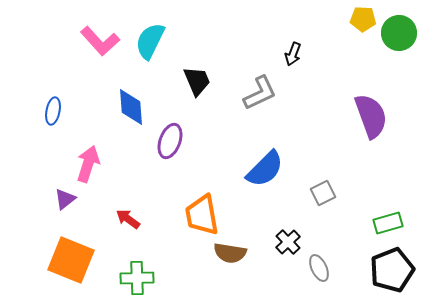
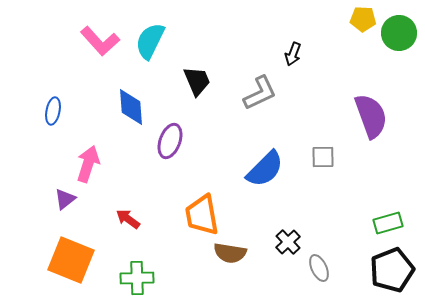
gray square: moved 36 px up; rotated 25 degrees clockwise
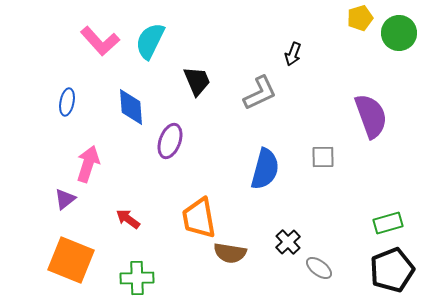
yellow pentagon: moved 3 px left, 1 px up; rotated 20 degrees counterclockwise
blue ellipse: moved 14 px right, 9 px up
blue semicircle: rotated 30 degrees counterclockwise
orange trapezoid: moved 3 px left, 3 px down
gray ellipse: rotated 28 degrees counterclockwise
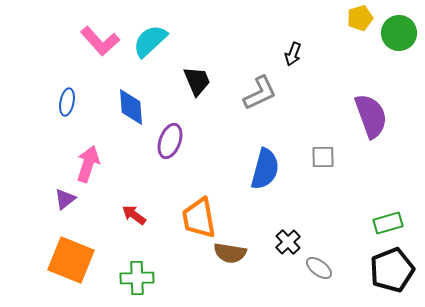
cyan semicircle: rotated 21 degrees clockwise
red arrow: moved 6 px right, 4 px up
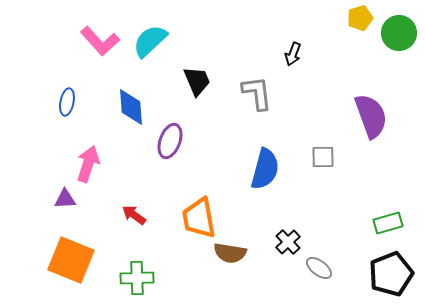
gray L-shape: moved 3 px left; rotated 72 degrees counterclockwise
purple triangle: rotated 35 degrees clockwise
black pentagon: moved 1 px left, 4 px down
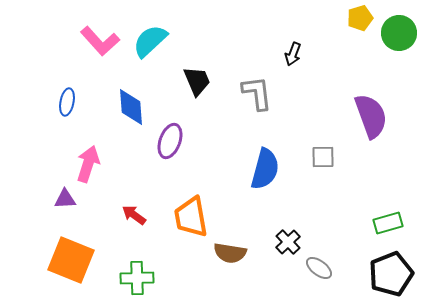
orange trapezoid: moved 8 px left, 1 px up
